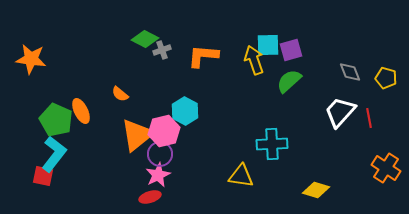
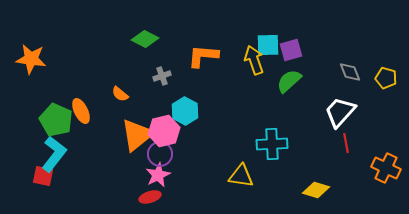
gray cross: moved 26 px down
red line: moved 23 px left, 25 px down
orange cross: rotated 8 degrees counterclockwise
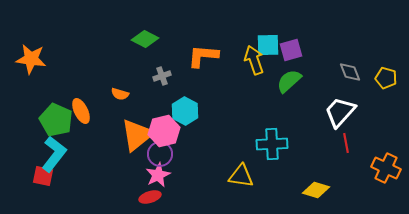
orange semicircle: rotated 24 degrees counterclockwise
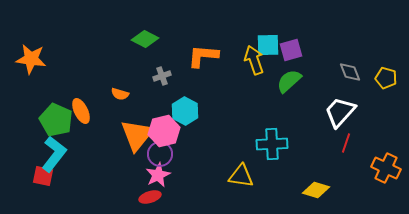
orange triangle: rotated 12 degrees counterclockwise
red line: rotated 30 degrees clockwise
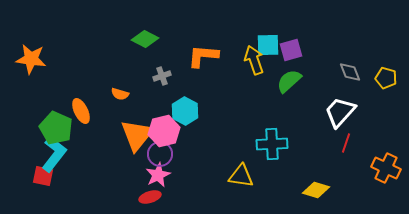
green pentagon: moved 8 px down
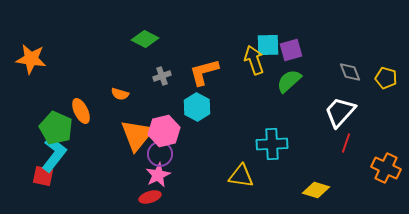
orange L-shape: moved 1 px right, 16 px down; rotated 20 degrees counterclockwise
cyan hexagon: moved 12 px right, 4 px up
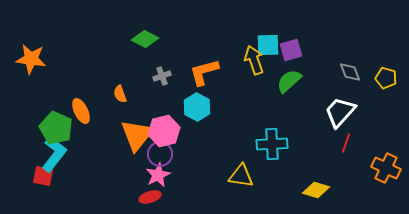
orange semicircle: rotated 54 degrees clockwise
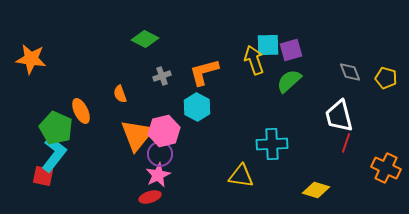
white trapezoid: moved 1 px left, 4 px down; rotated 56 degrees counterclockwise
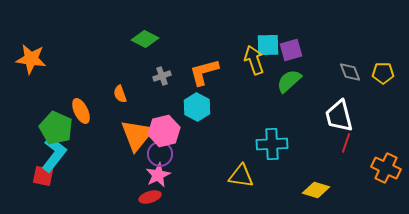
yellow pentagon: moved 3 px left, 5 px up; rotated 15 degrees counterclockwise
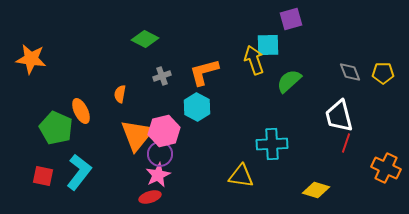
purple square: moved 31 px up
orange semicircle: rotated 30 degrees clockwise
cyan L-shape: moved 25 px right, 18 px down
